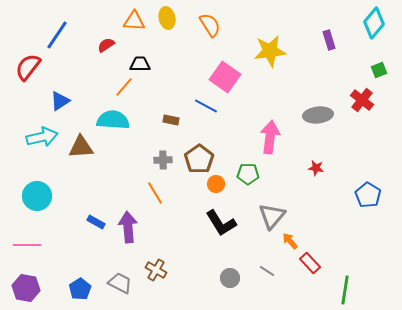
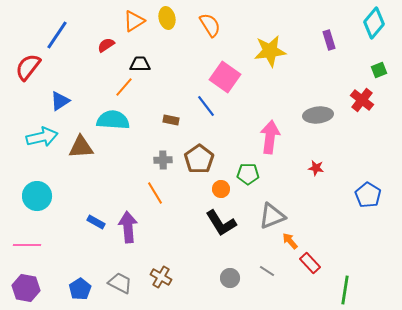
orange triangle at (134, 21): rotated 35 degrees counterclockwise
blue line at (206, 106): rotated 25 degrees clockwise
orange circle at (216, 184): moved 5 px right, 5 px down
gray triangle at (272, 216): rotated 28 degrees clockwise
brown cross at (156, 270): moved 5 px right, 7 px down
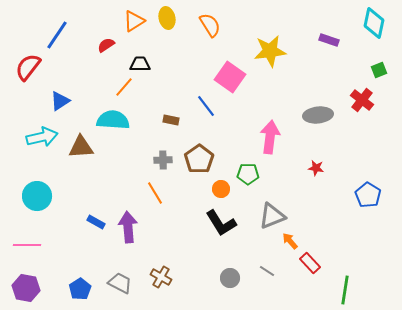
cyan diamond at (374, 23): rotated 28 degrees counterclockwise
purple rectangle at (329, 40): rotated 54 degrees counterclockwise
pink square at (225, 77): moved 5 px right
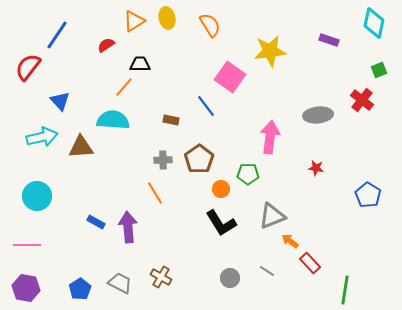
blue triangle at (60, 101): rotated 40 degrees counterclockwise
orange arrow at (290, 241): rotated 12 degrees counterclockwise
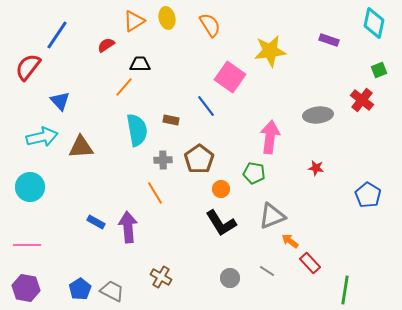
cyan semicircle at (113, 120): moved 24 px right, 10 px down; rotated 76 degrees clockwise
green pentagon at (248, 174): moved 6 px right, 1 px up; rotated 10 degrees clockwise
cyan circle at (37, 196): moved 7 px left, 9 px up
gray trapezoid at (120, 283): moved 8 px left, 8 px down
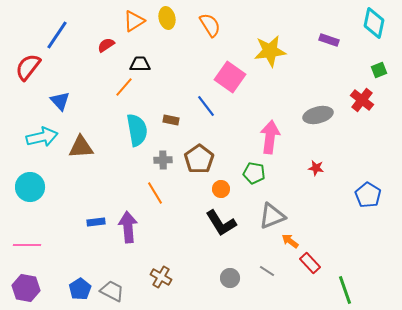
gray ellipse at (318, 115): rotated 8 degrees counterclockwise
blue rectangle at (96, 222): rotated 36 degrees counterclockwise
green line at (345, 290): rotated 28 degrees counterclockwise
